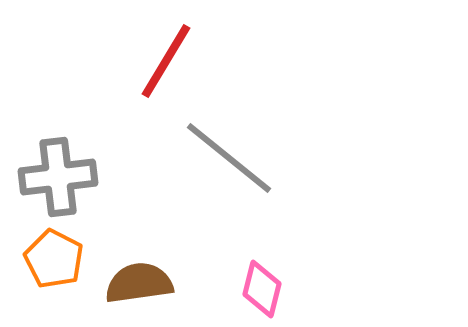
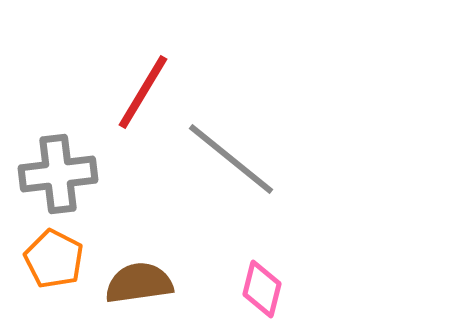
red line: moved 23 px left, 31 px down
gray line: moved 2 px right, 1 px down
gray cross: moved 3 px up
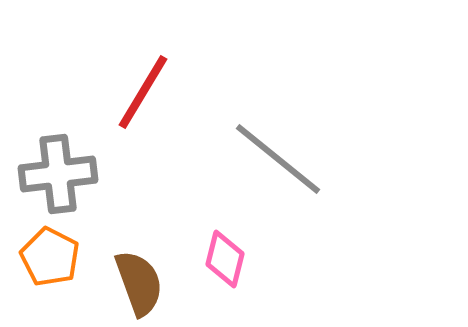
gray line: moved 47 px right
orange pentagon: moved 4 px left, 2 px up
brown semicircle: rotated 78 degrees clockwise
pink diamond: moved 37 px left, 30 px up
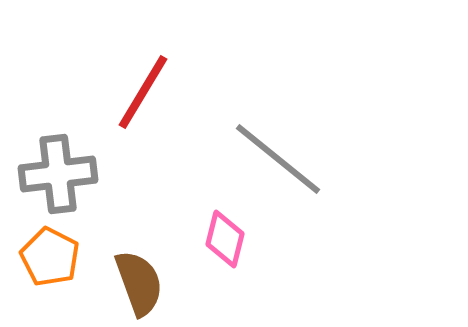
pink diamond: moved 20 px up
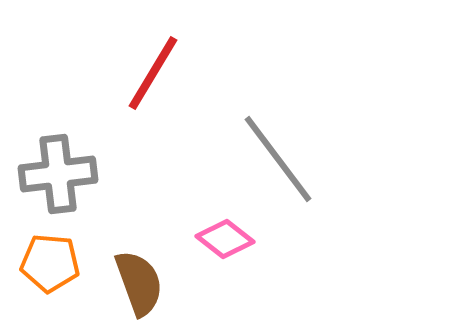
red line: moved 10 px right, 19 px up
gray line: rotated 14 degrees clockwise
pink diamond: rotated 66 degrees counterclockwise
orange pentagon: moved 6 px down; rotated 22 degrees counterclockwise
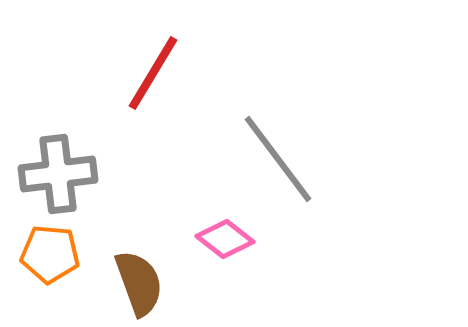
orange pentagon: moved 9 px up
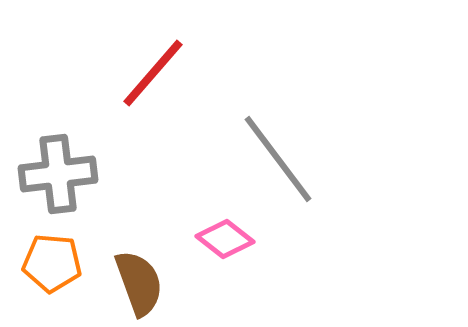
red line: rotated 10 degrees clockwise
orange pentagon: moved 2 px right, 9 px down
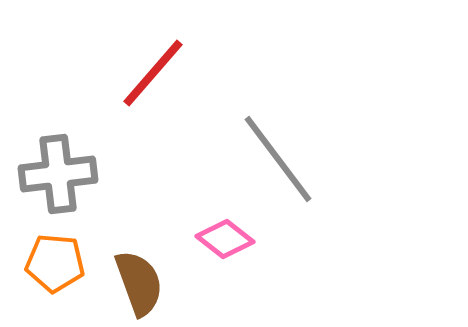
orange pentagon: moved 3 px right
